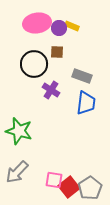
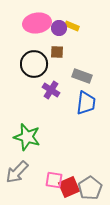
green star: moved 8 px right, 6 px down
red square: rotated 15 degrees clockwise
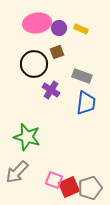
yellow rectangle: moved 9 px right, 3 px down
brown square: rotated 24 degrees counterclockwise
pink square: rotated 12 degrees clockwise
gray pentagon: rotated 15 degrees clockwise
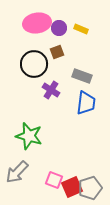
green star: moved 2 px right, 1 px up
red square: moved 3 px right
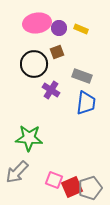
green star: moved 2 px down; rotated 12 degrees counterclockwise
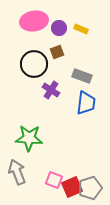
pink ellipse: moved 3 px left, 2 px up
gray arrow: rotated 115 degrees clockwise
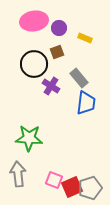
yellow rectangle: moved 4 px right, 9 px down
gray rectangle: moved 3 px left, 2 px down; rotated 30 degrees clockwise
purple cross: moved 4 px up
gray arrow: moved 1 px right, 2 px down; rotated 15 degrees clockwise
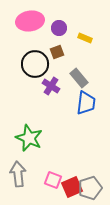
pink ellipse: moved 4 px left
black circle: moved 1 px right
green star: rotated 20 degrees clockwise
pink square: moved 1 px left
